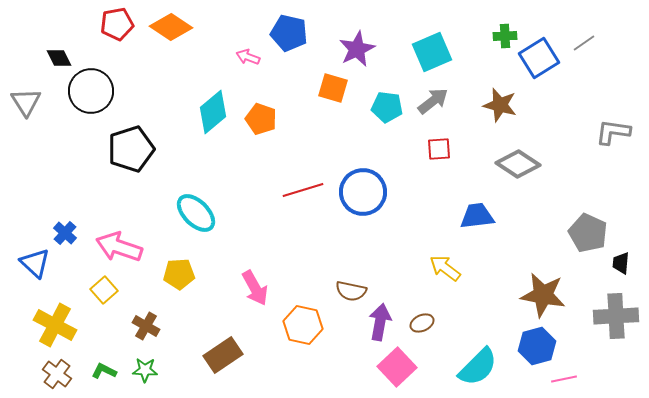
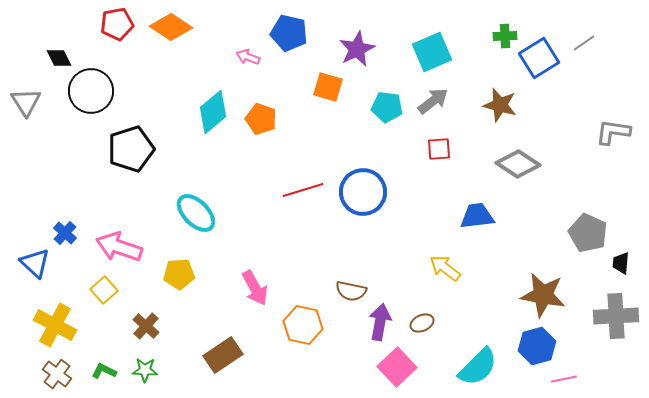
orange square at (333, 88): moved 5 px left, 1 px up
brown cross at (146, 326): rotated 12 degrees clockwise
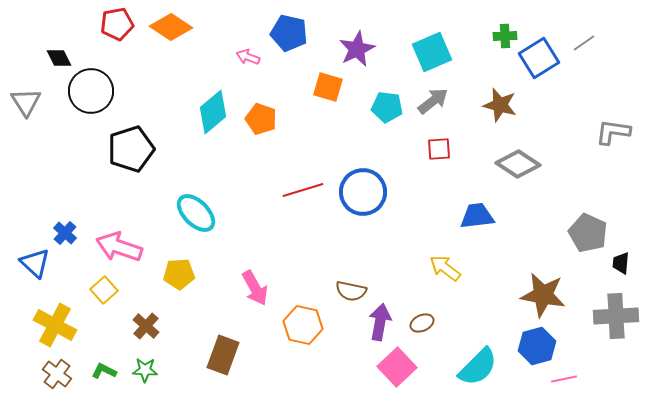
brown rectangle at (223, 355): rotated 36 degrees counterclockwise
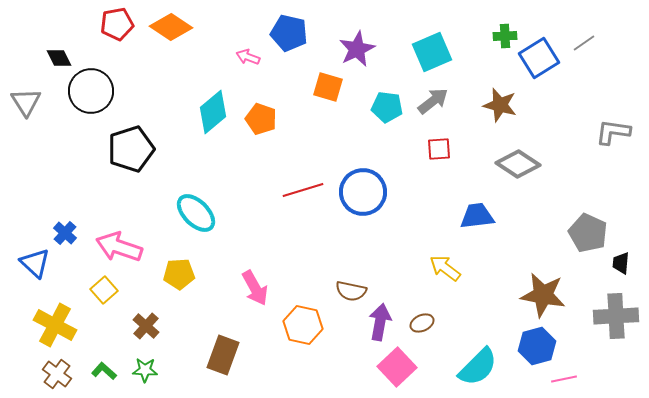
green L-shape at (104, 371): rotated 15 degrees clockwise
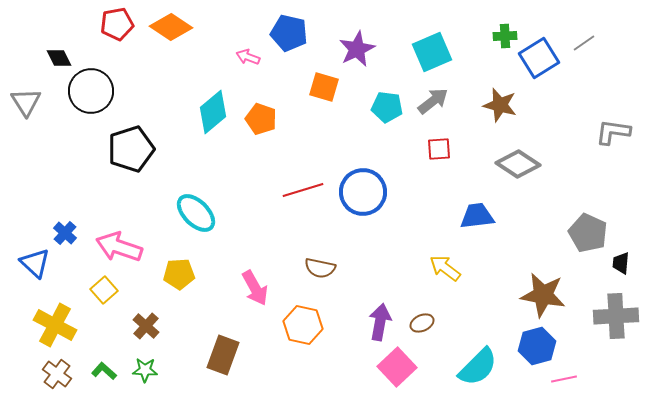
orange square at (328, 87): moved 4 px left
brown semicircle at (351, 291): moved 31 px left, 23 px up
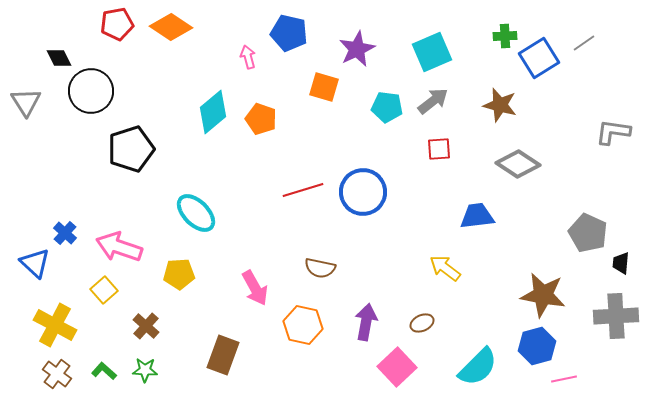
pink arrow at (248, 57): rotated 55 degrees clockwise
purple arrow at (380, 322): moved 14 px left
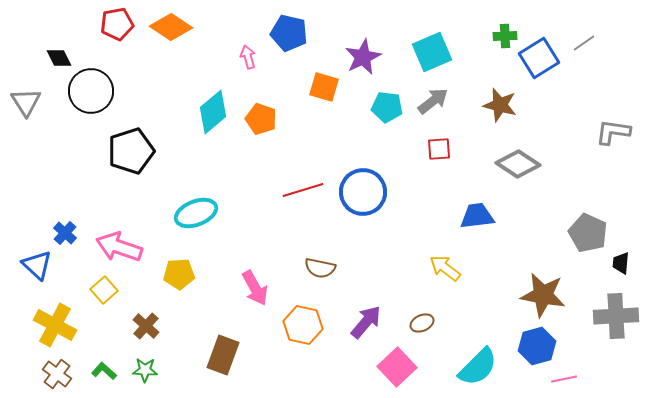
purple star at (357, 49): moved 6 px right, 8 px down
black pentagon at (131, 149): moved 2 px down
cyan ellipse at (196, 213): rotated 66 degrees counterclockwise
blue triangle at (35, 263): moved 2 px right, 2 px down
purple arrow at (366, 322): rotated 30 degrees clockwise
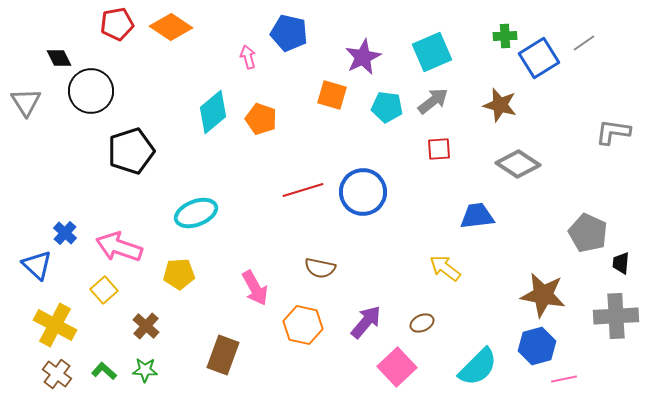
orange square at (324, 87): moved 8 px right, 8 px down
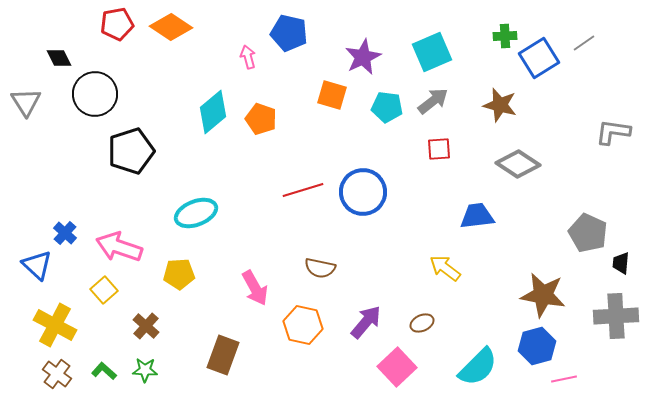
black circle at (91, 91): moved 4 px right, 3 px down
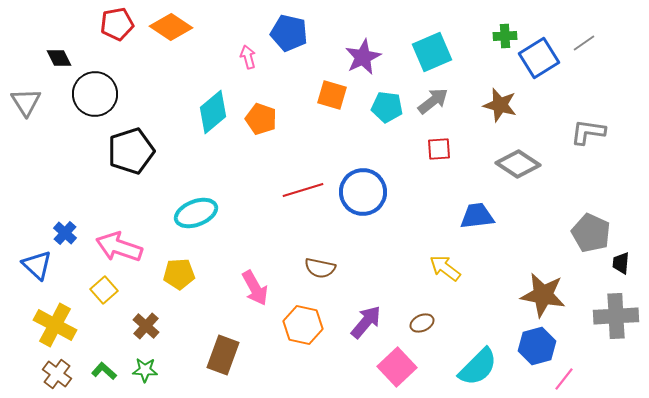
gray L-shape at (613, 132): moved 25 px left
gray pentagon at (588, 233): moved 3 px right
pink line at (564, 379): rotated 40 degrees counterclockwise
